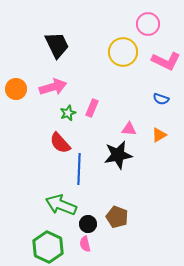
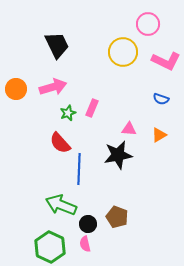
green hexagon: moved 2 px right
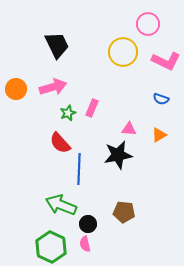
brown pentagon: moved 7 px right, 5 px up; rotated 15 degrees counterclockwise
green hexagon: moved 1 px right
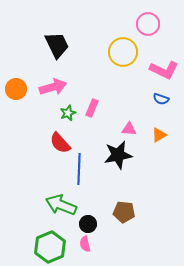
pink L-shape: moved 2 px left, 9 px down
green hexagon: moved 1 px left; rotated 12 degrees clockwise
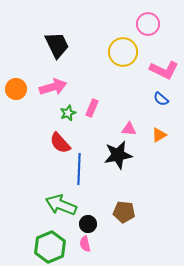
blue semicircle: rotated 21 degrees clockwise
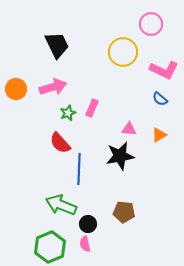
pink circle: moved 3 px right
blue semicircle: moved 1 px left
black star: moved 2 px right, 1 px down
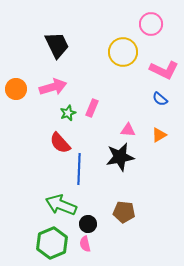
pink triangle: moved 1 px left, 1 px down
black star: moved 1 px down
green hexagon: moved 2 px right, 4 px up
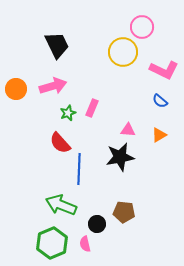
pink circle: moved 9 px left, 3 px down
pink arrow: moved 1 px up
blue semicircle: moved 2 px down
black circle: moved 9 px right
